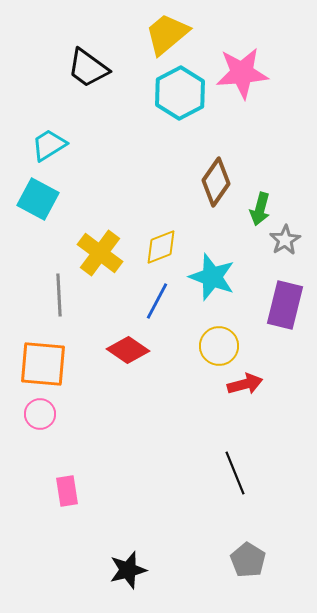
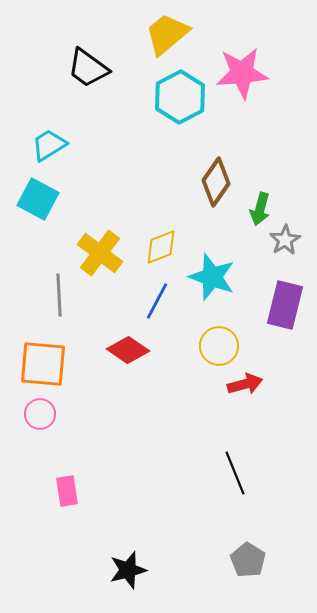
cyan hexagon: moved 4 px down
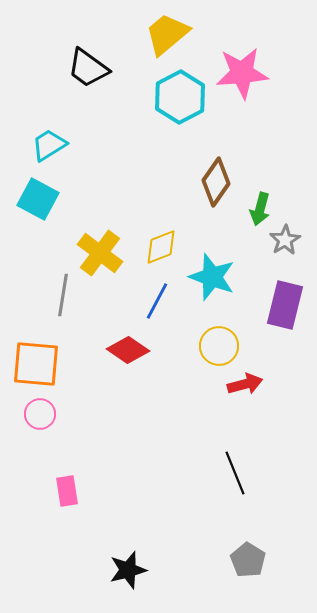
gray line: moved 4 px right; rotated 12 degrees clockwise
orange square: moved 7 px left
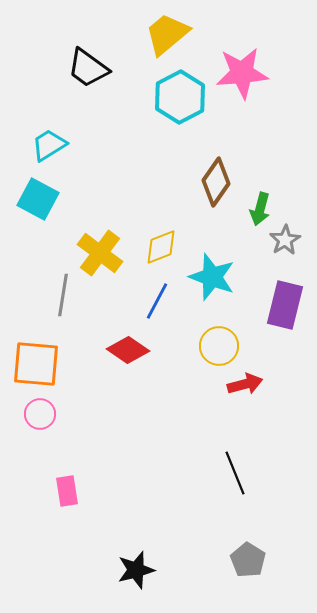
black star: moved 8 px right
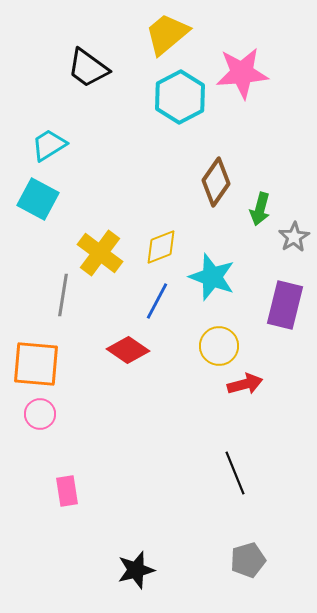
gray star: moved 9 px right, 3 px up
gray pentagon: rotated 24 degrees clockwise
